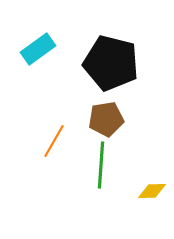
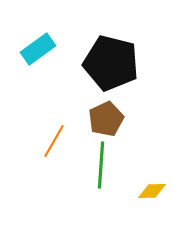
brown pentagon: rotated 16 degrees counterclockwise
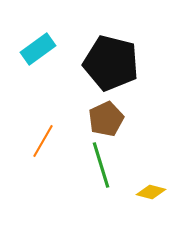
orange line: moved 11 px left
green line: rotated 21 degrees counterclockwise
yellow diamond: moved 1 px left, 1 px down; rotated 16 degrees clockwise
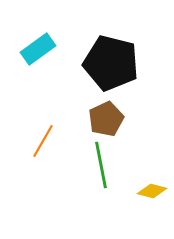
green line: rotated 6 degrees clockwise
yellow diamond: moved 1 px right, 1 px up
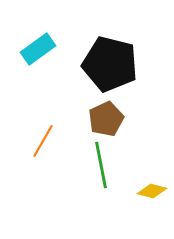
black pentagon: moved 1 px left, 1 px down
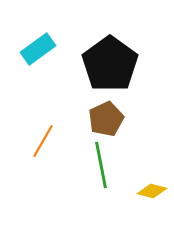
black pentagon: rotated 22 degrees clockwise
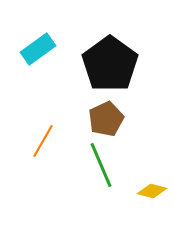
green line: rotated 12 degrees counterclockwise
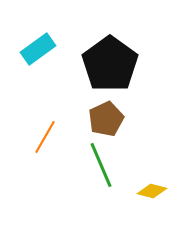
orange line: moved 2 px right, 4 px up
